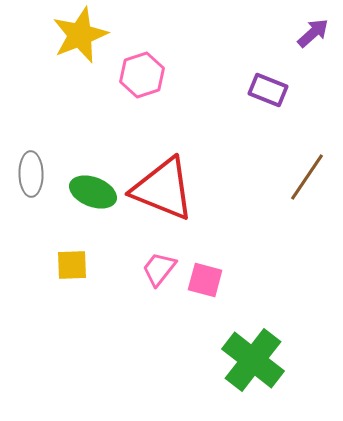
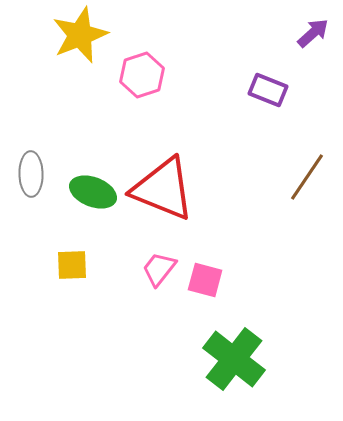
green cross: moved 19 px left, 1 px up
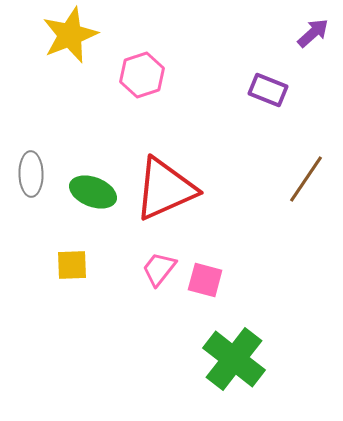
yellow star: moved 10 px left
brown line: moved 1 px left, 2 px down
red triangle: moved 2 px right; rotated 46 degrees counterclockwise
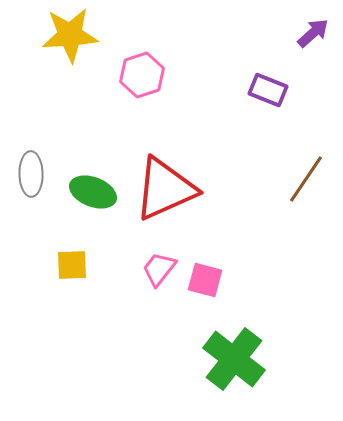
yellow star: rotated 18 degrees clockwise
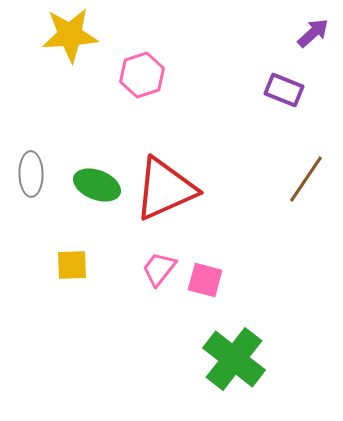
purple rectangle: moved 16 px right
green ellipse: moved 4 px right, 7 px up
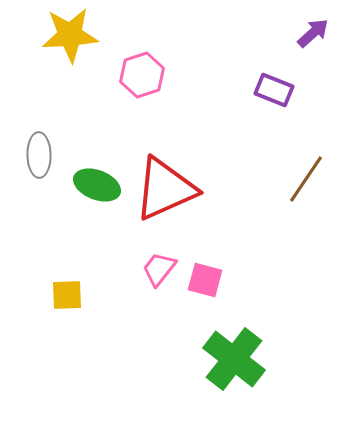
purple rectangle: moved 10 px left
gray ellipse: moved 8 px right, 19 px up
yellow square: moved 5 px left, 30 px down
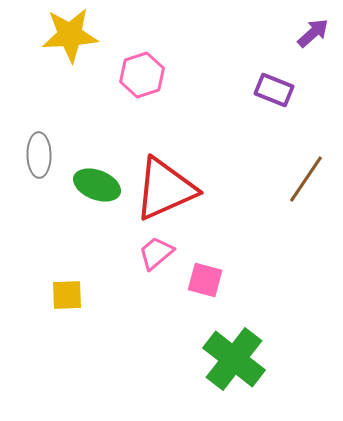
pink trapezoid: moved 3 px left, 16 px up; rotated 12 degrees clockwise
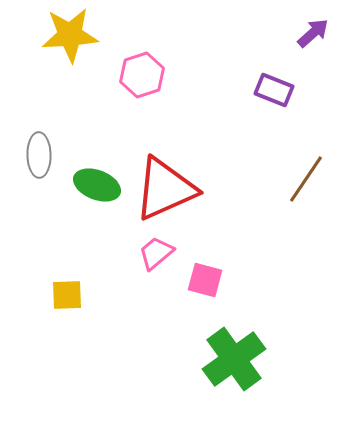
green cross: rotated 16 degrees clockwise
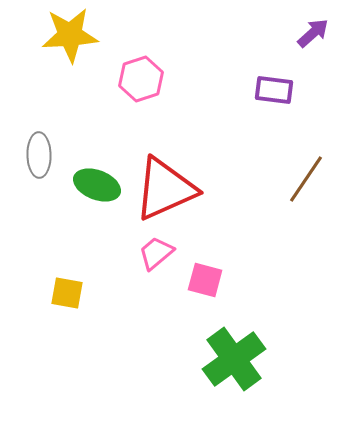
pink hexagon: moved 1 px left, 4 px down
purple rectangle: rotated 15 degrees counterclockwise
yellow square: moved 2 px up; rotated 12 degrees clockwise
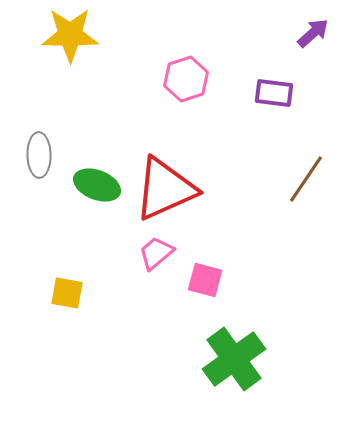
yellow star: rotated 4 degrees clockwise
pink hexagon: moved 45 px right
purple rectangle: moved 3 px down
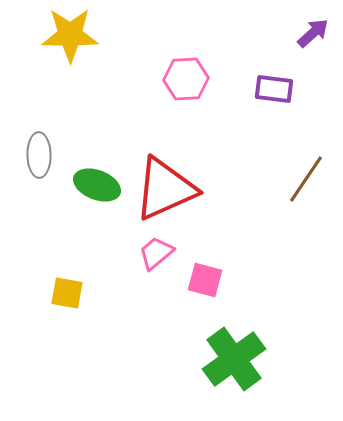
pink hexagon: rotated 15 degrees clockwise
purple rectangle: moved 4 px up
